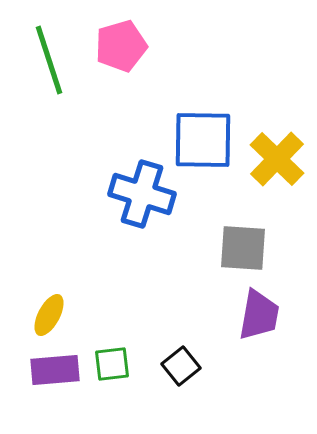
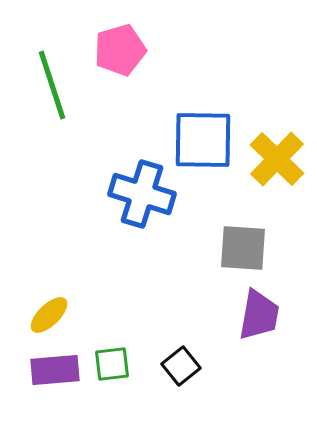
pink pentagon: moved 1 px left, 4 px down
green line: moved 3 px right, 25 px down
yellow ellipse: rotated 18 degrees clockwise
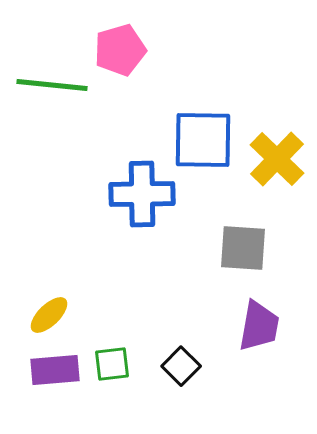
green line: rotated 66 degrees counterclockwise
blue cross: rotated 18 degrees counterclockwise
purple trapezoid: moved 11 px down
black square: rotated 6 degrees counterclockwise
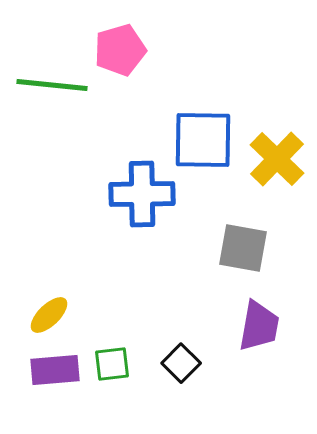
gray square: rotated 6 degrees clockwise
black square: moved 3 px up
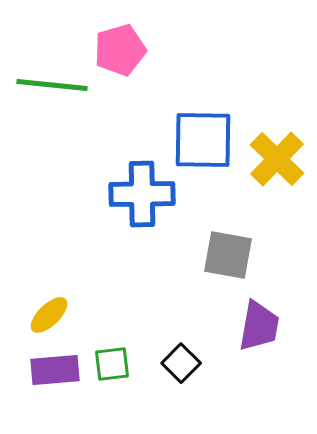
gray square: moved 15 px left, 7 px down
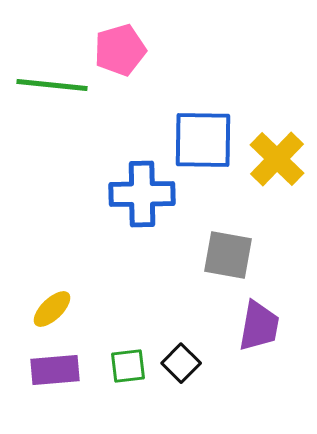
yellow ellipse: moved 3 px right, 6 px up
green square: moved 16 px right, 2 px down
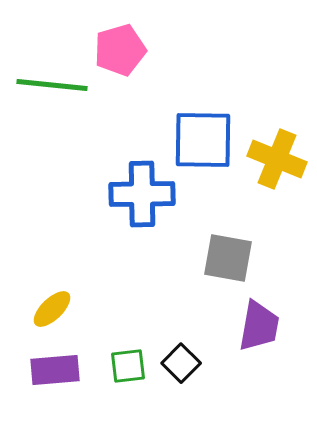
yellow cross: rotated 22 degrees counterclockwise
gray square: moved 3 px down
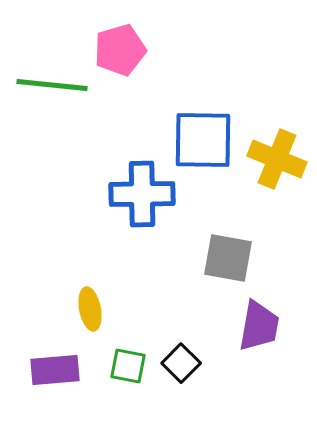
yellow ellipse: moved 38 px right; rotated 57 degrees counterclockwise
green square: rotated 18 degrees clockwise
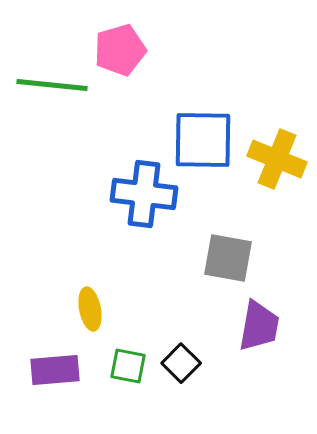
blue cross: moved 2 px right; rotated 8 degrees clockwise
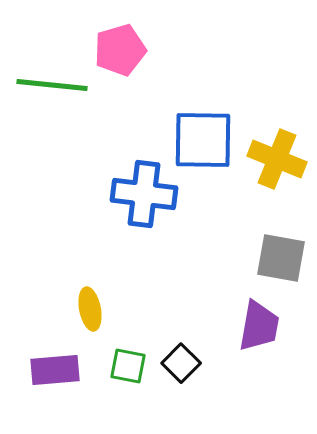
gray square: moved 53 px right
